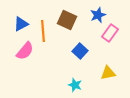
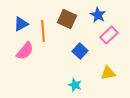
blue star: rotated 21 degrees counterclockwise
brown square: moved 1 px up
pink rectangle: moved 1 px left, 2 px down; rotated 12 degrees clockwise
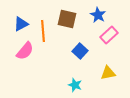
brown square: rotated 12 degrees counterclockwise
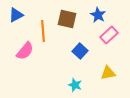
blue triangle: moved 5 px left, 9 px up
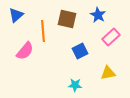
blue triangle: rotated 14 degrees counterclockwise
pink rectangle: moved 2 px right, 2 px down
blue square: rotated 21 degrees clockwise
cyan star: rotated 16 degrees counterclockwise
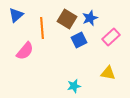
blue star: moved 8 px left, 3 px down; rotated 21 degrees clockwise
brown square: rotated 18 degrees clockwise
orange line: moved 1 px left, 3 px up
blue square: moved 1 px left, 11 px up
yellow triangle: rotated 21 degrees clockwise
cyan star: moved 1 px left, 1 px down; rotated 16 degrees counterclockwise
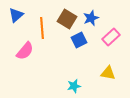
blue star: moved 1 px right
